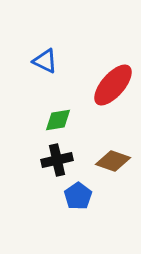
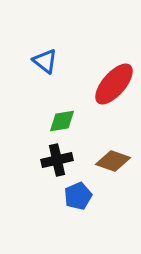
blue triangle: rotated 12 degrees clockwise
red ellipse: moved 1 px right, 1 px up
green diamond: moved 4 px right, 1 px down
blue pentagon: rotated 12 degrees clockwise
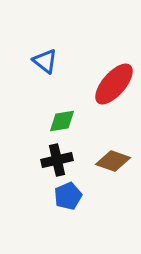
blue pentagon: moved 10 px left
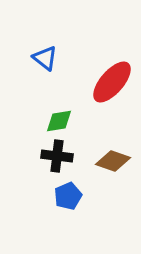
blue triangle: moved 3 px up
red ellipse: moved 2 px left, 2 px up
green diamond: moved 3 px left
black cross: moved 4 px up; rotated 20 degrees clockwise
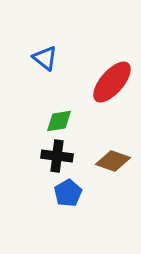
blue pentagon: moved 3 px up; rotated 8 degrees counterclockwise
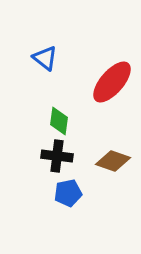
green diamond: rotated 72 degrees counterclockwise
blue pentagon: rotated 20 degrees clockwise
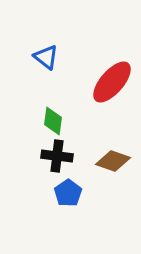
blue triangle: moved 1 px right, 1 px up
green diamond: moved 6 px left
blue pentagon: rotated 24 degrees counterclockwise
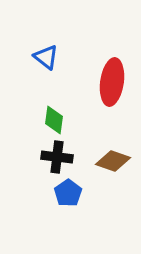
red ellipse: rotated 33 degrees counterclockwise
green diamond: moved 1 px right, 1 px up
black cross: moved 1 px down
